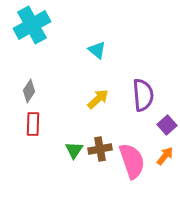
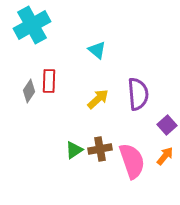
purple semicircle: moved 5 px left, 1 px up
red rectangle: moved 16 px right, 43 px up
green triangle: rotated 24 degrees clockwise
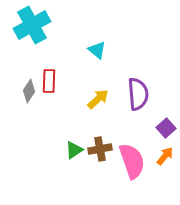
purple square: moved 1 px left, 3 px down
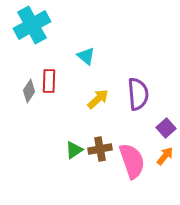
cyan triangle: moved 11 px left, 6 px down
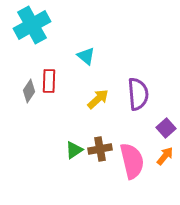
pink semicircle: rotated 6 degrees clockwise
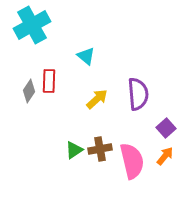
yellow arrow: moved 1 px left
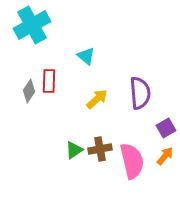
purple semicircle: moved 2 px right, 1 px up
purple square: rotated 12 degrees clockwise
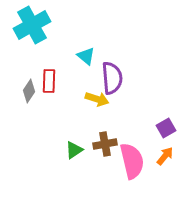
purple semicircle: moved 28 px left, 15 px up
yellow arrow: rotated 60 degrees clockwise
brown cross: moved 5 px right, 5 px up
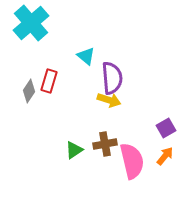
cyan cross: moved 1 px left, 2 px up; rotated 12 degrees counterclockwise
red rectangle: rotated 15 degrees clockwise
yellow arrow: moved 12 px right, 1 px down
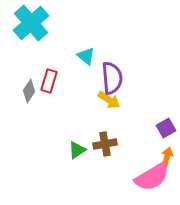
yellow arrow: rotated 15 degrees clockwise
green triangle: moved 3 px right
orange arrow: moved 2 px right, 1 px down; rotated 24 degrees counterclockwise
pink semicircle: moved 20 px right, 16 px down; rotated 72 degrees clockwise
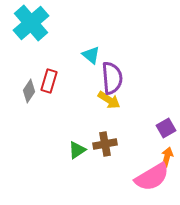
cyan triangle: moved 5 px right, 1 px up
